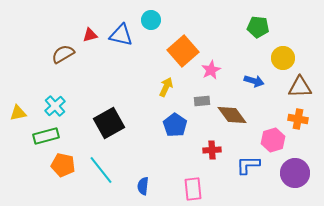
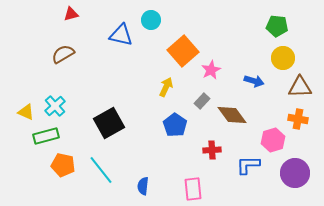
green pentagon: moved 19 px right, 1 px up
red triangle: moved 19 px left, 21 px up
gray rectangle: rotated 42 degrees counterclockwise
yellow triangle: moved 8 px right, 1 px up; rotated 36 degrees clockwise
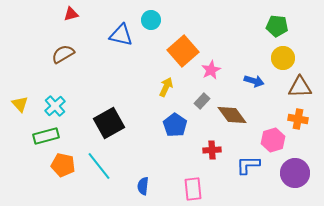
yellow triangle: moved 6 px left, 8 px up; rotated 24 degrees clockwise
cyan line: moved 2 px left, 4 px up
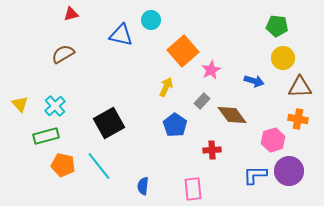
blue L-shape: moved 7 px right, 10 px down
purple circle: moved 6 px left, 2 px up
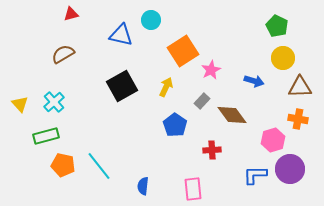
green pentagon: rotated 20 degrees clockwise
orange square: rotated 8 degrees clockwise
cyan cross: moved 1 px left, 4 px up
black square: moved 13 px right, 37 px up
purple circle: moved 1 px right, 2 px up
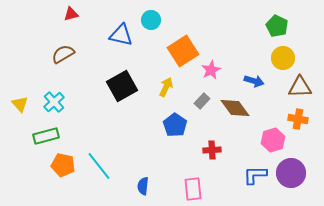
brown diamond: moved 3 px right, 7 px up
purple circle: moved 1 px right, 4 px down
